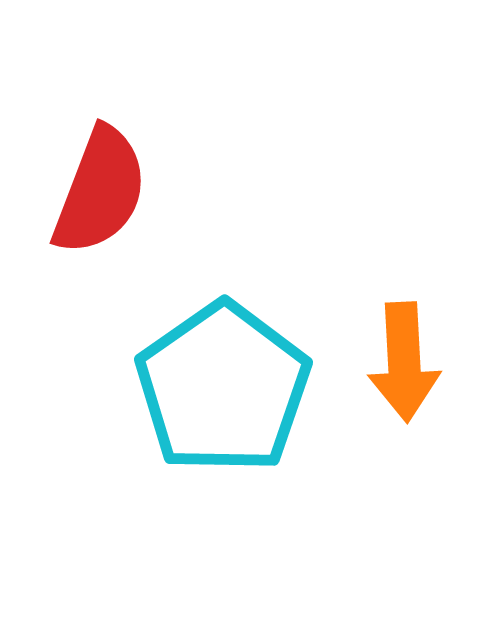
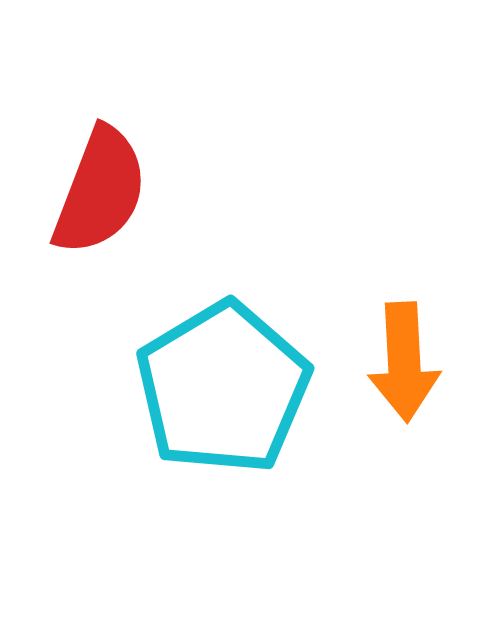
cyan pentagon: rotated 4 degrees clockwise
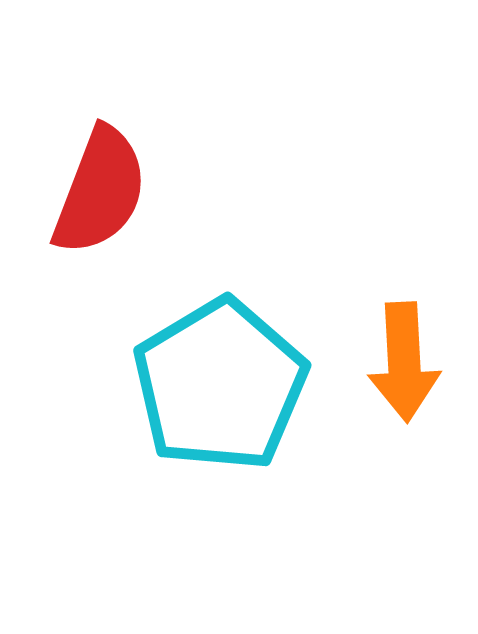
cyan pentagon: moved 3 px left, 3 px up
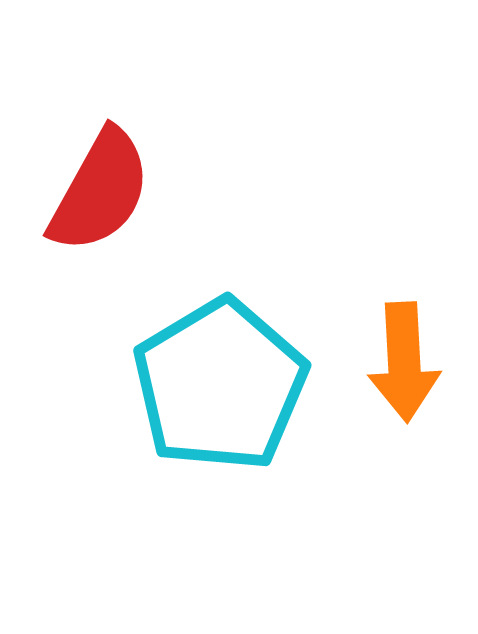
red semicircle: rotated 8 degrees clockwise
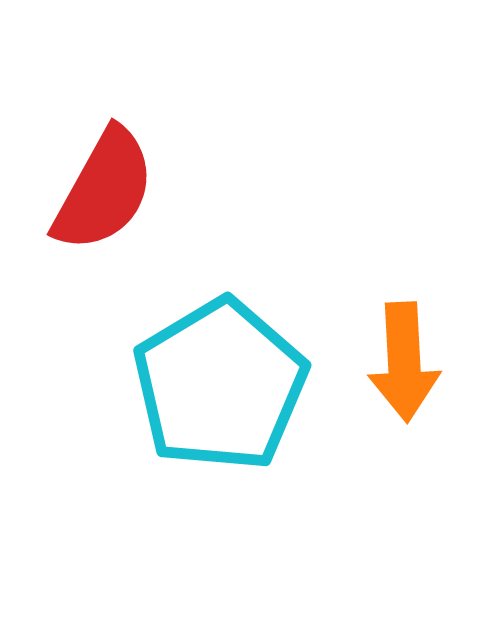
red semicircle: moved 4 px right, 1 px up
